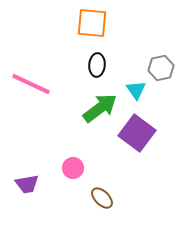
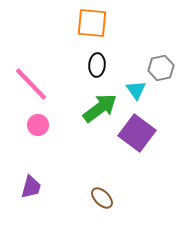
pink line: rotated 21 degrees clockwise
pink circle: moved 35 px left, 43 px up
purple trapezoid: moved 4 px right, 3 px down; rotated 65 degrees counterclockwise
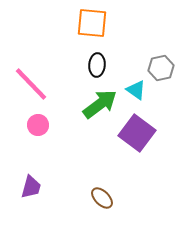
cyan triangle: rotated 20 degrees counterclockwise
green arrow: moved 4 px up
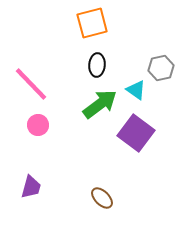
orange square: rotated 20 degrees counterclockwise
purple square: moved 1 px left
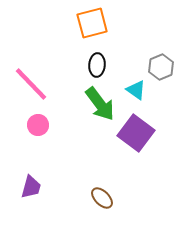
gray hexagon: moved 1 px up; rotated 10 degrees counterclockwise
green arrow: rotated 90 degrees clockwise
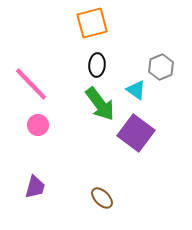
purple trapezoid: moved 4 px right
